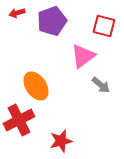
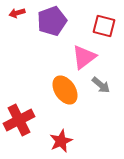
pink triangle: moved 1 px right, 1 px down
orange ellipse: moved 29 px right, 4 px down
red star: rotated 10 degrees counterclockwise
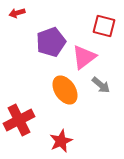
purple pentagon: moved 1 px left, 21 px down
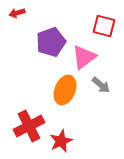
orange ellipse: rotated 56 degrees clockwise
red cross: moved 10 px right, 6 px down
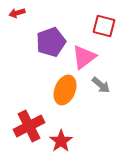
red star: rotated 10 degrees counterclockwise
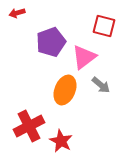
red star: rotated 10 degrees counterclockwise
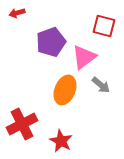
red cross: moved 7 px left, 2 px up
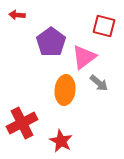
red arrow: moved 2 px down; rotated 21 degrees clockwise
purple pentagon: rotated 16 degrees counterclockwise
gray arrow: moved 2 px left, 2 px up
orange ellipse: rotated 16 degrees counterclockwise
red cross: moved 1 px up
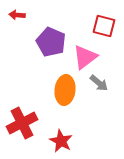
purple pentagon: rotated 12 degrees counterclockwise
pink triangle: moved 1 px right
